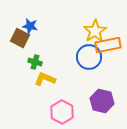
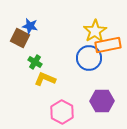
blue circle: moved 1 px down
green cross: rotated 16 degrees clockwise
purple hexagon: rotated 15 degrees counterclockwise
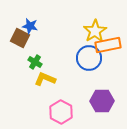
pink hexagon: moved 1 px left
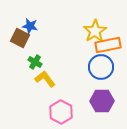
blue circle: moved 12 px right, 9 px down
yellow L-shape: rotated 30 degrees clockwise
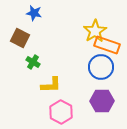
blue star: moved 4 px right, 13 px up
orange rectangle: moved 1 px left; rotated 30 degrees clockwise
green cross: moved 2 px left
yellow L-shape: moved 6 px right, 6 px down; rotated 125 degrees clockwise
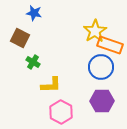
orange rectangle: moved 3 px right
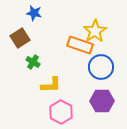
brown square: rotated 30 degrees clockwise
orange rectangle: moved 30 px left
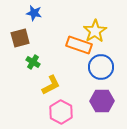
brown square: rotated 18 degrees clockwise
orange rectangle: moved 1 px left
yellow L-shape: rotated 25 degrees counterclockwise
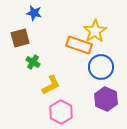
purple hexagon: moved 4 px right, 2 px up; rotated 25 degrees clockwise
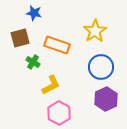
orange rectangle: moved 22 px left
purple hexagon: rotated 10 degrees clockwise
pink hexagon: moved 2 px left, 1 px down
